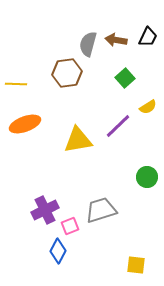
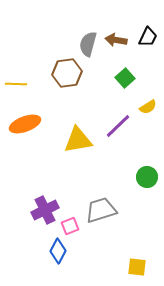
yellow square: moved 1 px right, 2 px down
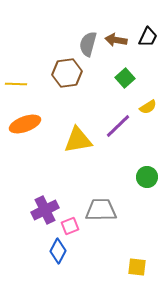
gray trapezoid: rotated 16 degrees clockwise
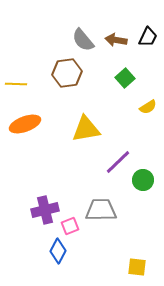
gray semicircle: moved 5 px left, 4 px up; rotated 55 degrees counterclockwise
purple line: moved 36 px down
yellow triangle: moved 8 px right, 11 px up
green circle: moved 4 px left, 3 px down
purple cross: rotated 12 degrees clockwise
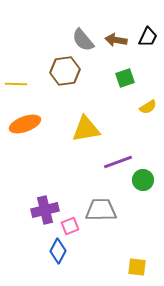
brown hexagon: moved 2 px left, 2 px up
green square: rotated 24 degrees clockwise
purple line: rotated 24 degrees clockwise
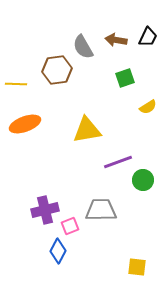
gray semicircle: moved 7 px down; rotated 10 degrees clockwise
brown hexagon: moved 8 px left, 1 px up
yellow triangle: moved 1 px right, 1 px down
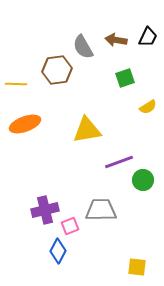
purple line: moved 1 px right
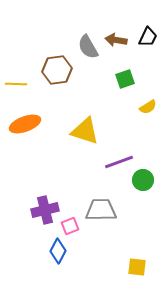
gray semicircle: moved 5 px right
green square: moved 1 px down
yellow triangle: moved 2 px left, 1 px down; rotated 28 degrees clockwise
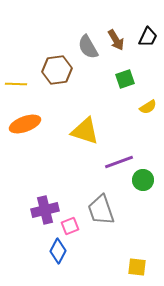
brown arrow: rotated 130 degrees counterclockwise
gray trapezoid: rotated 108 degrees counterclockwise
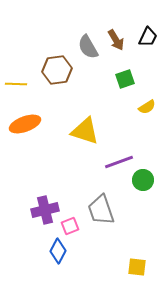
yellow semicircle: moved 1 px left
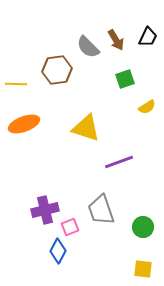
gray semicircle: rotated 15 degrees counterclockwise
orange ellipse: moved 1 px left
yellow triangle: moved 1 px right, 3 px up
green circle: moved 47 px down
pink square: moved 1 px down
yellow square: moved 6 px right, 2 px down
